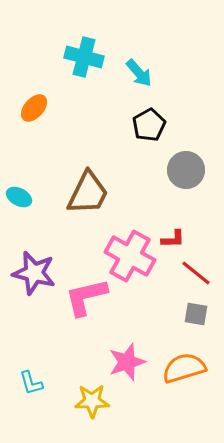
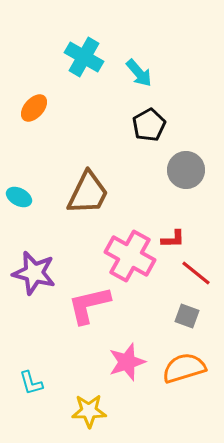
cyan cross: rotated 15 degrees clockwise
pink L-shape: moved 3 px right, 8 px down
gray square: moved 9 px left, 2 px down; rotated 10 degrees clockwise
yellow star: moved 3 px left, 10 px down
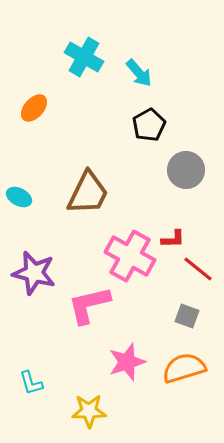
red line: moved 2 px right, 4 px up
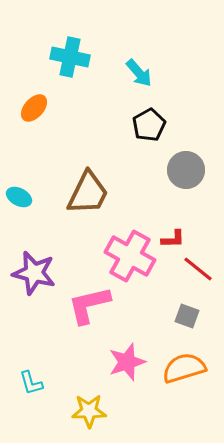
cyan cross: moved 14 px left; rotated 18 degrees counterclockwise
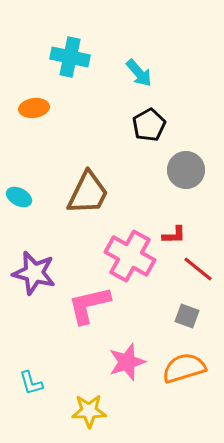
orange ellipse: rotated 40 degrees clockwise
red L-shape: moved 1 px right, 4 px up
